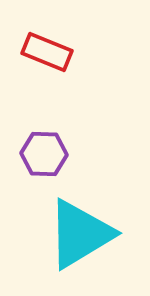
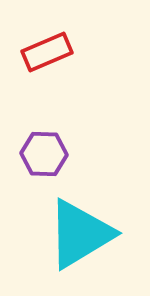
red rectangle: rotated 45 degrees counterclockwise
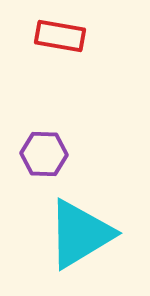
red rectangle: moved 13 px right, 16 px up; rotated 33 degrees clockwise
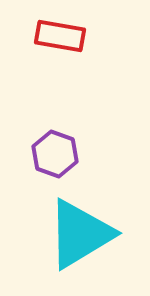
purple hexagon: moved 11 px right; rotated 18 degrees clockwise
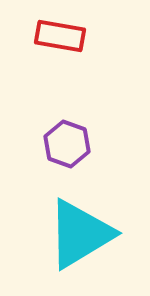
purple hexagon: moved 12 px right, 10 px up
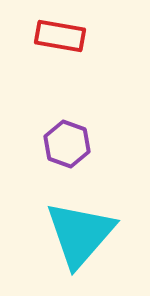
cyan triangle: rotated 18 degrees counterclockwise
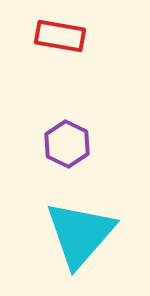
purple hexagon: rotated 6 degrees clockwise
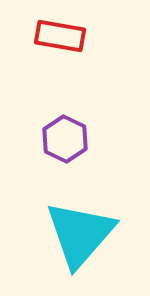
purple hexagon: moved 2 px left, 5 px up
